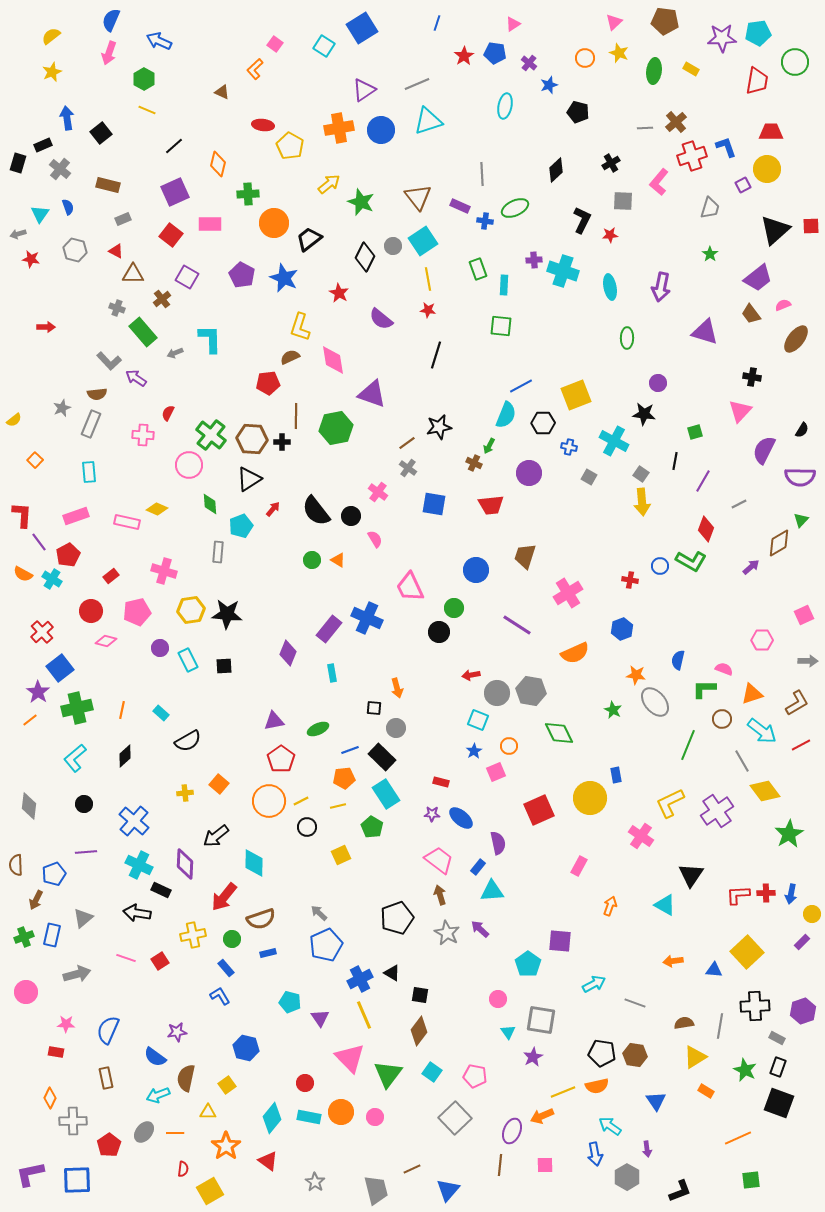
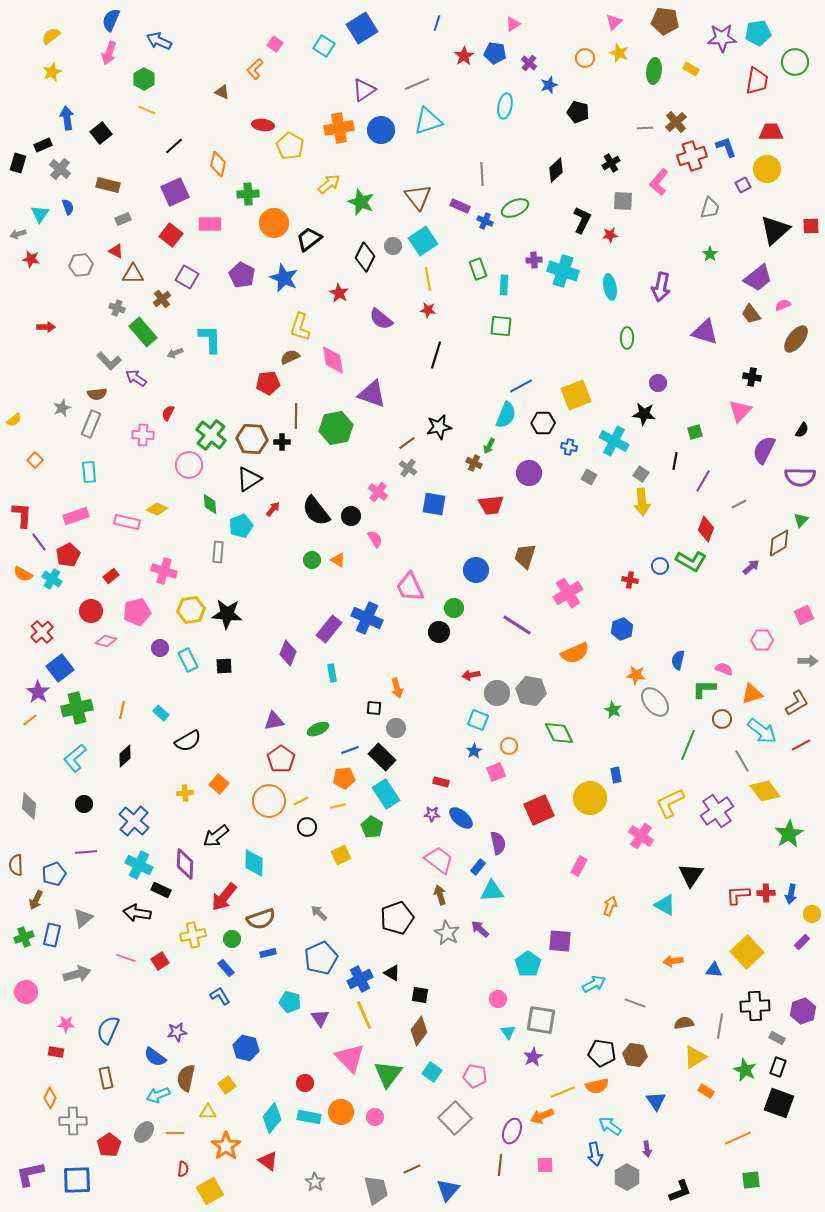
blue cross at (485, 221): rotated 14 degrees clockwise
gray hexagon at (75, 250): moved 6 px right, 15 px down; rotated 20 degrees counterclockwise
blue pentagon at (326, 945): moved 5 px left, 13 px down
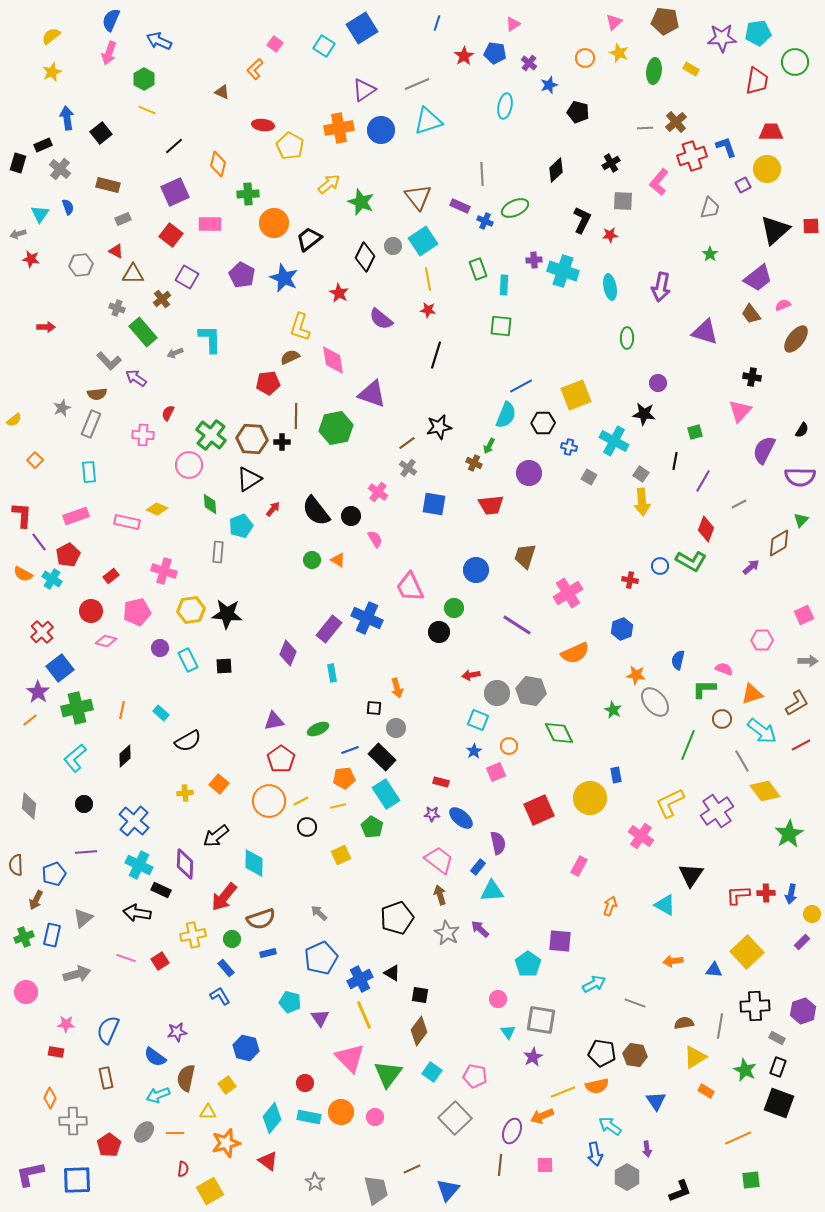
orange star at (226, 1146): moved 3 px up; rotated 20 degrees clockwise
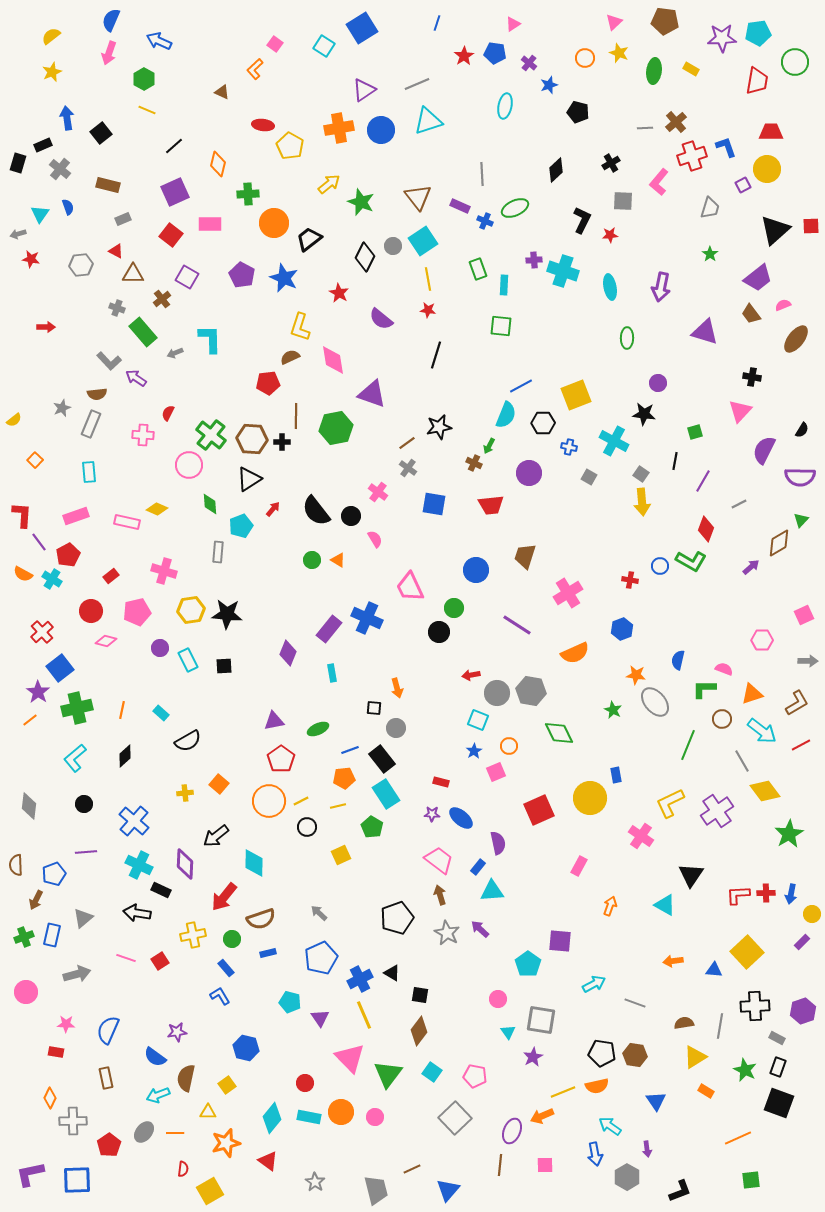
black rectangle at (382, 757): moved 2 px down; rotated 8 degrees clockwise
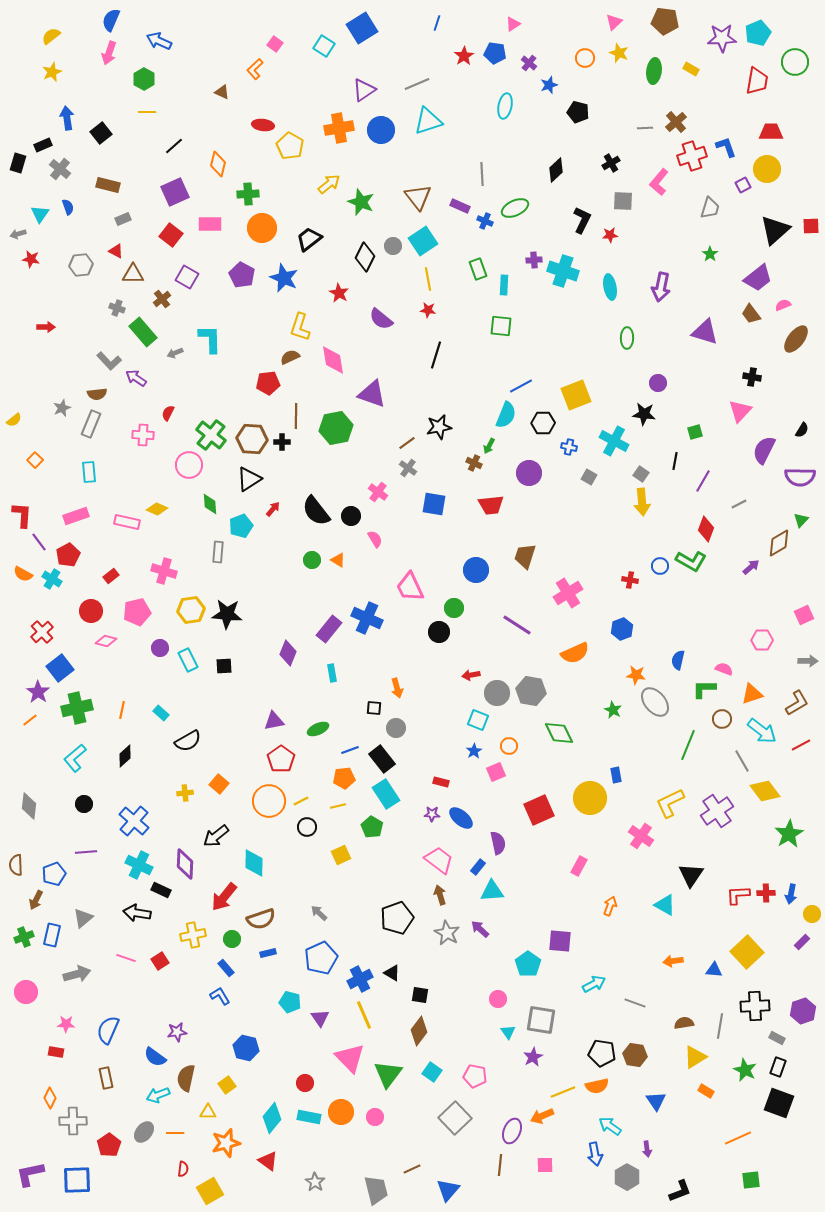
cyan pentagon at (758, 33): rotated 15 degrees counterclockwise
yellow line at (147, 110): moved 2 px down; rotated 24 degrees counterclockwise
orange circle at (274, 223): moved 12 px left, 5 px down
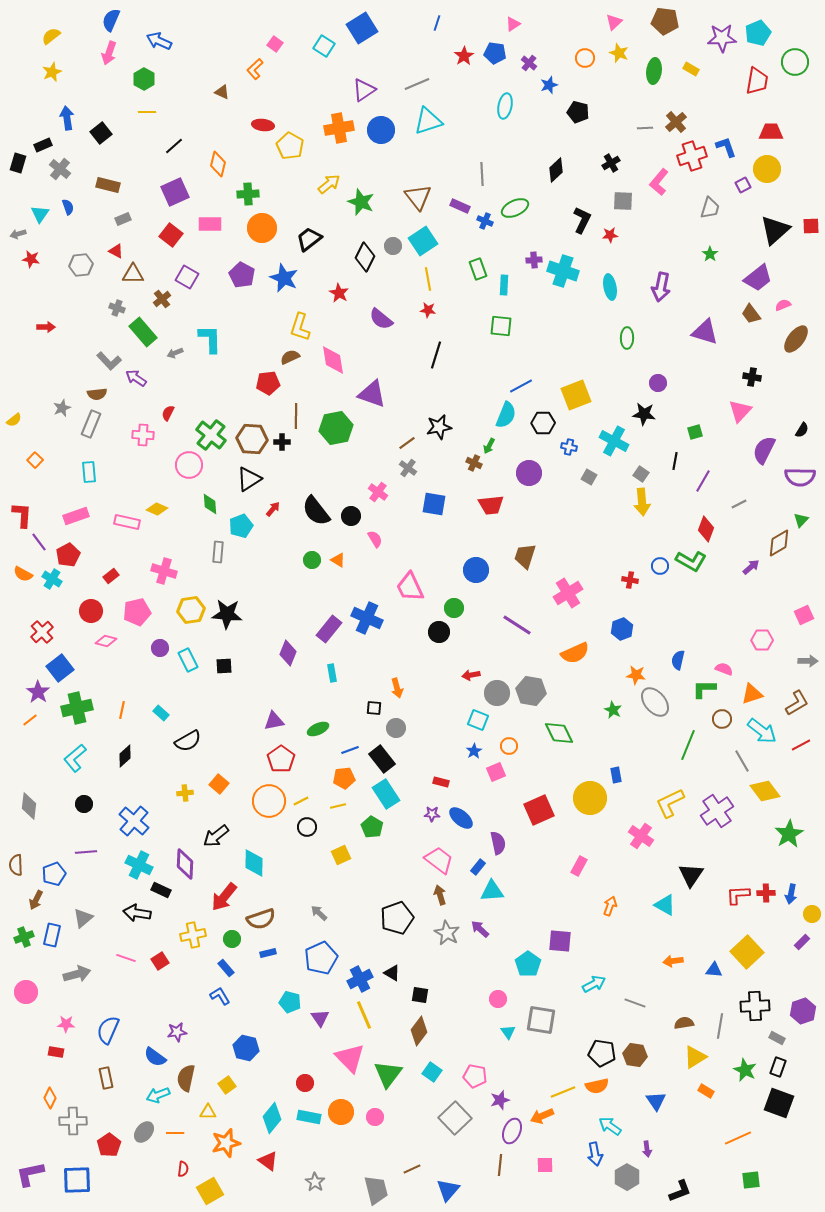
purple star at (533, 1057): moved 33 px left, 43 px down; rotated 12 degrees clockwise
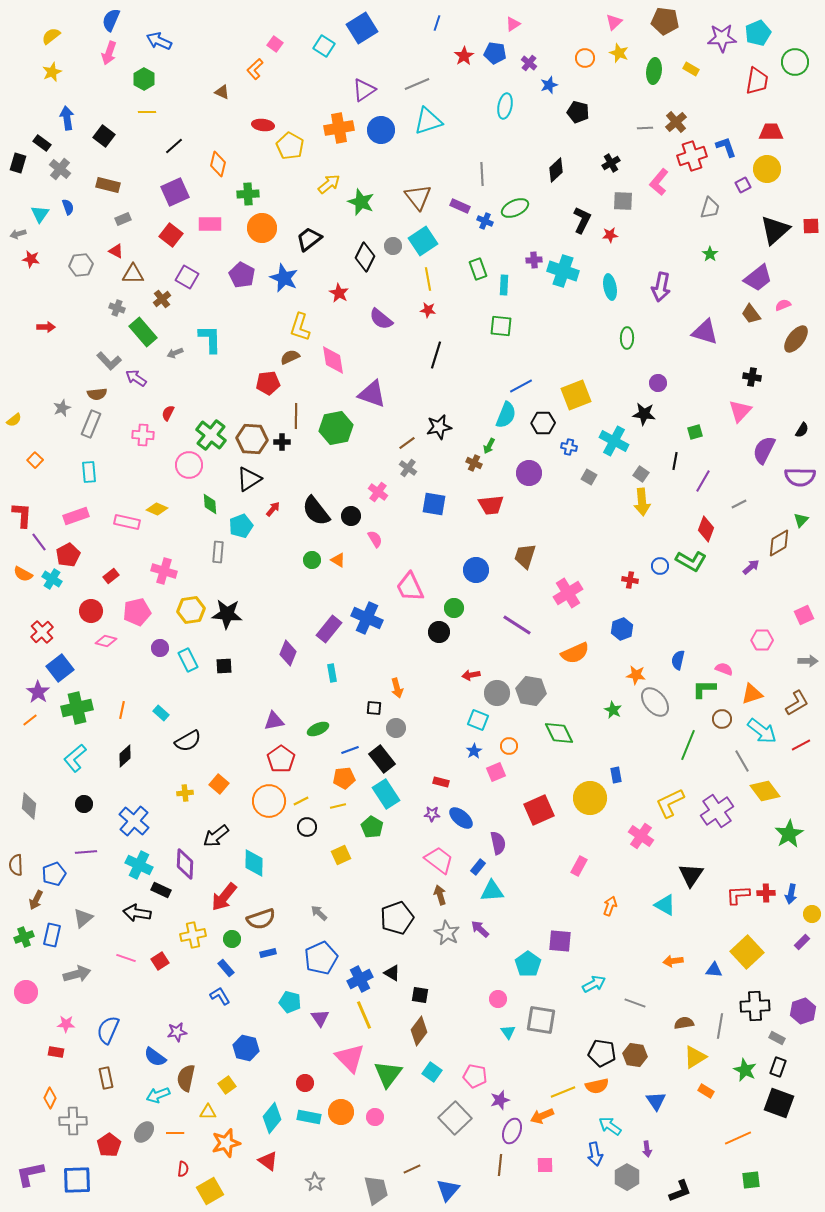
black square at (101, 133): moved 3 px right, 3 px down; rotated 15 degrees counterclockwise
black rectangle at (43, 145): moved 1 px left, 2 px up; rotated 60 degrees clockwise
